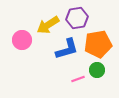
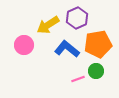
purple hexagon: rotated 15 degrees counterclockwise
pink circle: moved 2 px right, 5 px down
blue L-shape: rotated 125 degrees counterclockwise
green circle: moved 1 px left, 1 px down
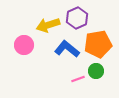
yellow arrow: rotated 15 degrees clockwise
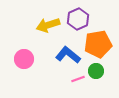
purple hexagon: moved 1 px right, 1 px down
pink circle: moved 14 px down
blue L-shape: moved 1 px right, 6 px down
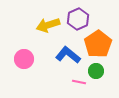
orange pentagon: rotated 24 degrees counterclockwise
pink line: moved 1 px right, 3 px down; rotated 32 degrees clockwise
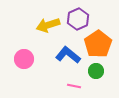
pink line: moved 5 px left, 4 px down
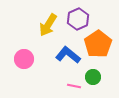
yellow arrow: rotated 40 degrees counterclockwise
green circle: moved 3 px left, 6 px down
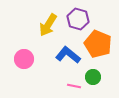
purple hexagon: rotated 20 degrees counterclockwise
orange pentagon: rotated 16 degrees counterclockwise
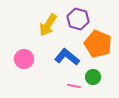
blue L-shape: moved 1 px left, 2 px down
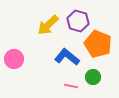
purple hexagon: moved 2 px down
yellow arrow: rotated 15 degrees clockwise
pink circle: moved 10 px left
pink line: moved 3 px left
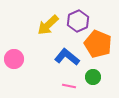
purple hexagon: rotated 20 degrees clockwise
pink line: moved 2 px left
